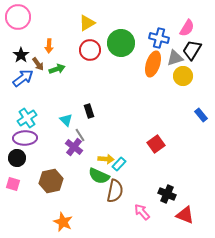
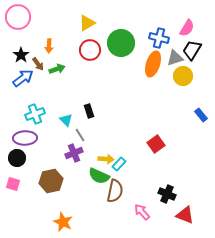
cyan cross: moved 8 px right, 4 px up; rotated 12 degrees clockwise
purple cross: moved 6 px down; rotated 30 degrees clockwise
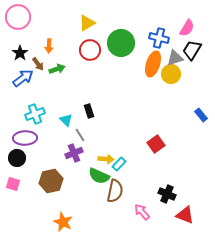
black star: moved 1 px left, 2 px up
yellow circle: moved 12 px left, 2 px up
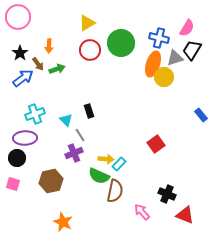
yellow circle: moved 7 px left, 3 px down
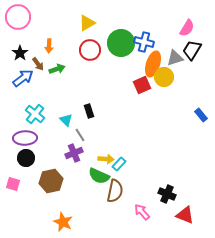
blue cross: moved 15 px left, 4 px down
cyan cross: rotated 30 degrees counterclockwise
red square: moved 14 px left, 59 px up; rotated 12 degrees clockwise
black circle: moved 9 px right
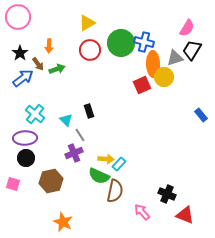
orange ellipse: rotated 20 degrees counterclockwise
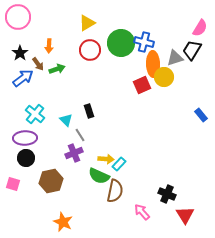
pink semicircle: moved 13 px right
red triangle: rotated 36 degrees clockwise
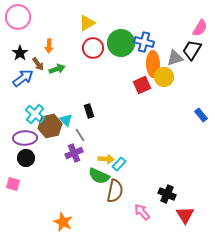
red circle: moved 3 px right, 2 px up
brown hexagon: moved 1 px left, 55 px up
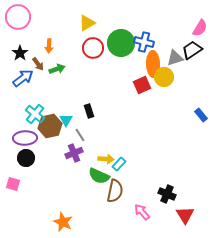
black trapezoid: rotated 25 degrees clockwise
cyan triangle: rotated 16 degrees clockwise
